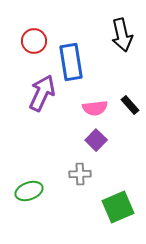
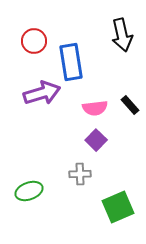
purple arrow: rotated 48 degrees clockwise
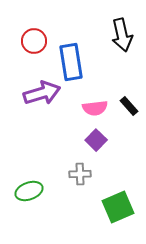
black rectangle: moved 1 px left, 1 px down
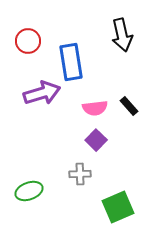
red circle: moved 6 px left
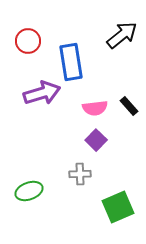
black arrow: rotated 116 degrees counterclockwise
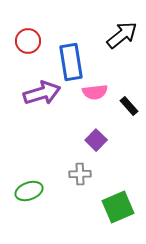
pink semicircle: moved 16 px up
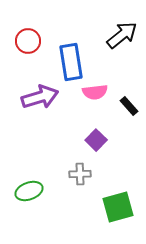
purple arrow: moved 2 px left, 4 px down
green square: rotated 8 degrees clockwise
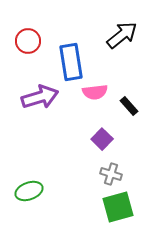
purple square: moved 6 px right, 1 px up
gray cross: moved 31 px right; rotated 20 degrees clockwise
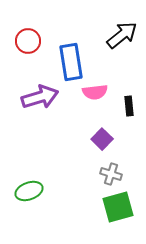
black rectangle: rotated 36 degrees clockwise
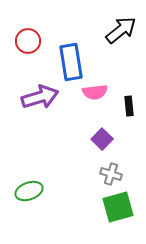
black arrow: moved 1 px left, 5 px up
